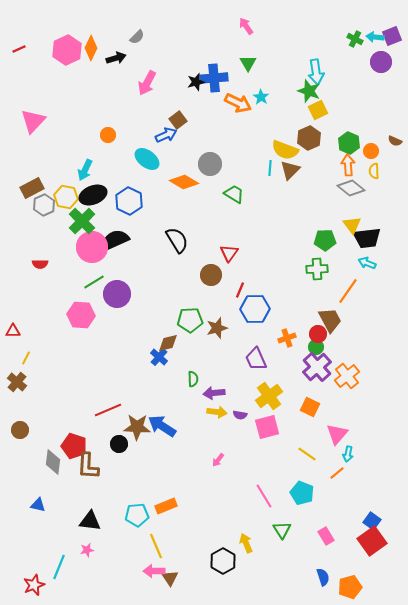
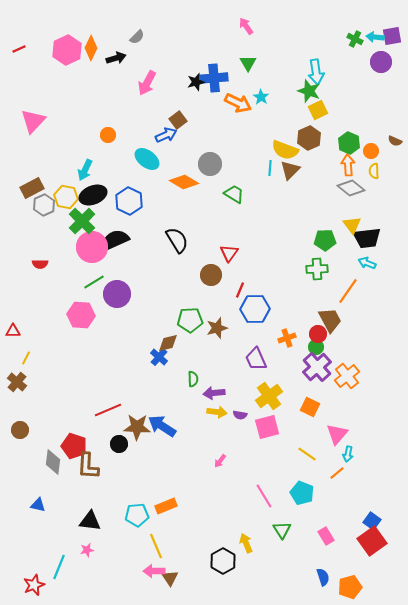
purple square at (392, 36): rotated 12 degrees clockwise
pink arrow at (218, 460): moved 2 px right, 1 px down
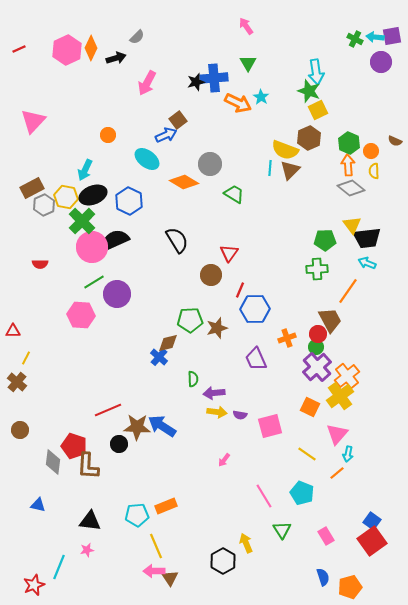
yellow cross at (269, 396): moved 71 px right
pink square at (267, 427): moved 3 px right, 1 px up
pink arrow at (220, 461): moved 4 px right, 1 px up
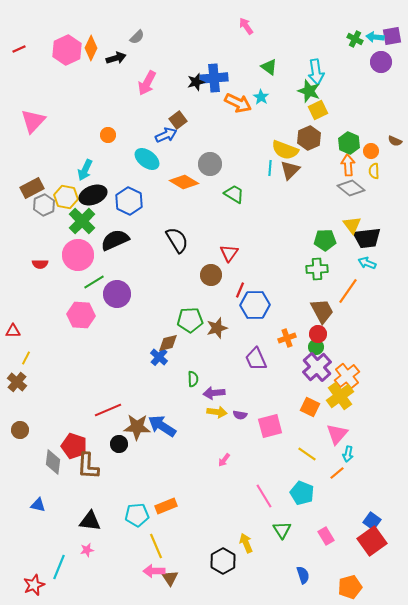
green triangle at (248, 63): moved 21 px right, 4 px down; rotated 24 degrees counterclockwise
pink circle at (92, 247): moved 14 px left, 8 px down
blue hexagon at (255, 309): moved 4 px up
brown trapezoid at (330, 320): moved 8 px left, 9 px up
blue semicircle at (323, 577): moved 20 px left, 2 px up
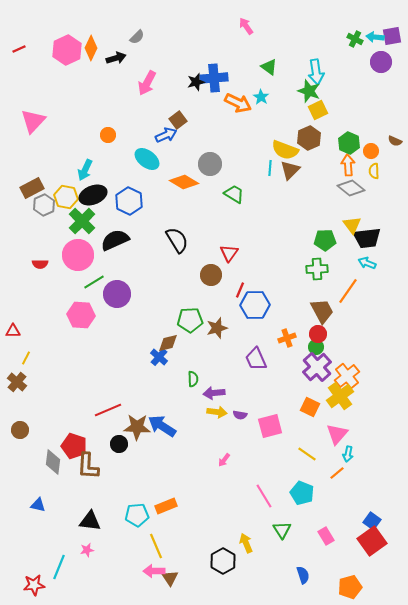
red star at (34, 585): rotated 15 degrees clockwise
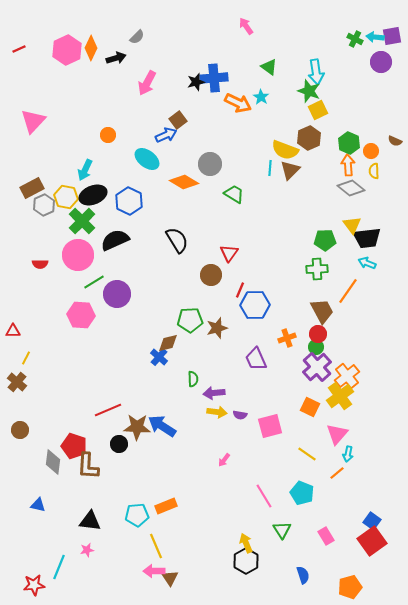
black hexagon at (223, 561): moved 23 px right
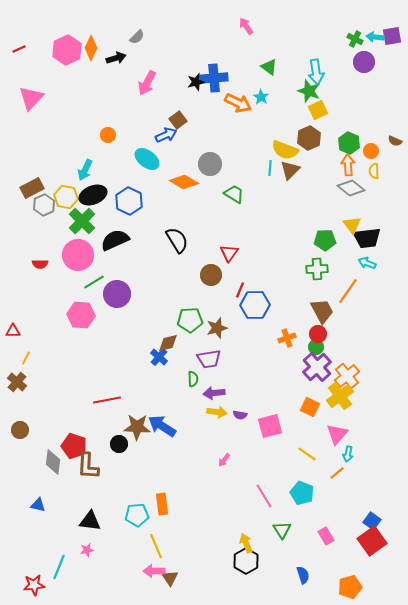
purple circle at (381, 62): moved 17 px left
pink triangle at (33, 121): moved 2 px left, 23 px up
purple trapezoid at (256, 359): moved 47 px left; rotated 75 degrees counterclockwise
red line at (108, 410): moved 1 px left, 10 px up; rotated 12 degrees clockwise
orange rectangle at (166, 506): moved 4 px left, 2 px up; rotated 75 degrees counterclockwise
